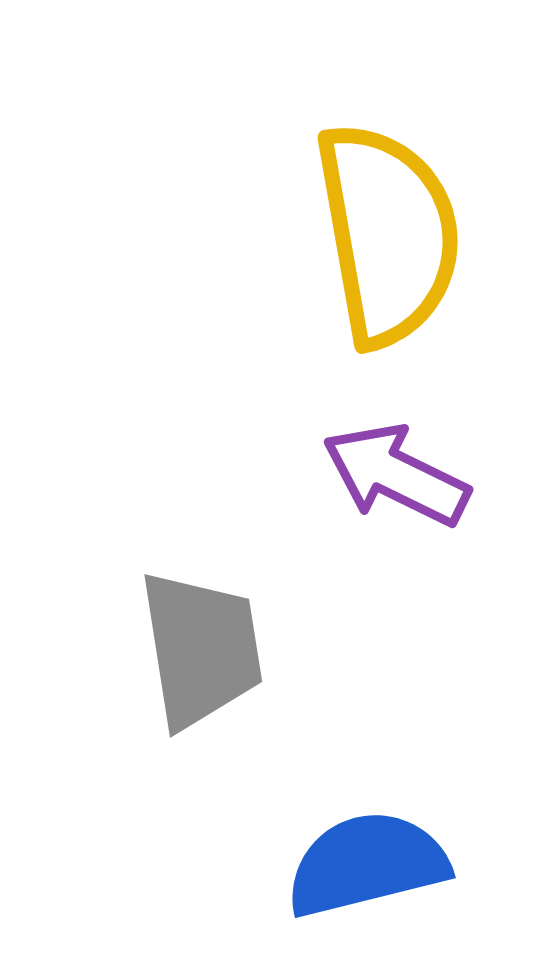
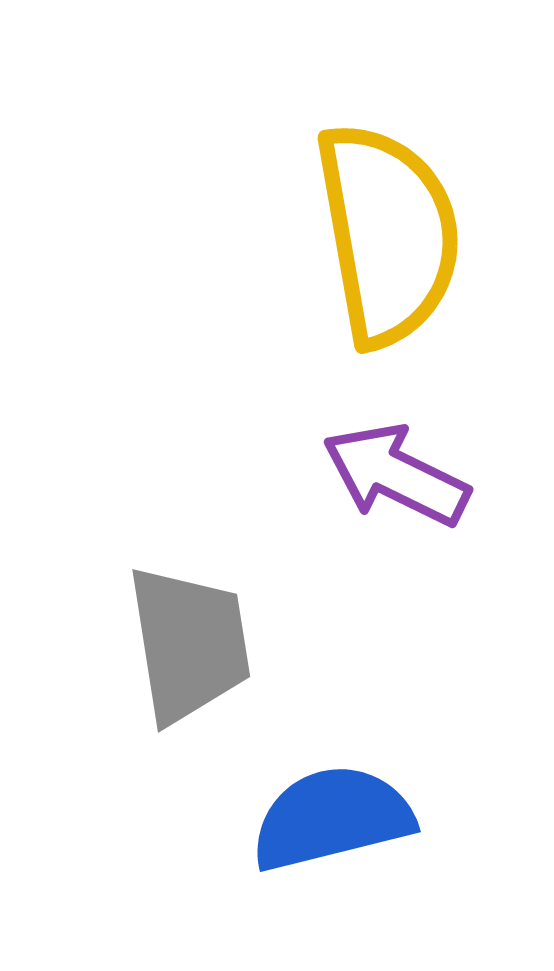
gray trapezoid: moved 12 px left, 5 px up
blue semicircle: moved 35 px left, 46 px up
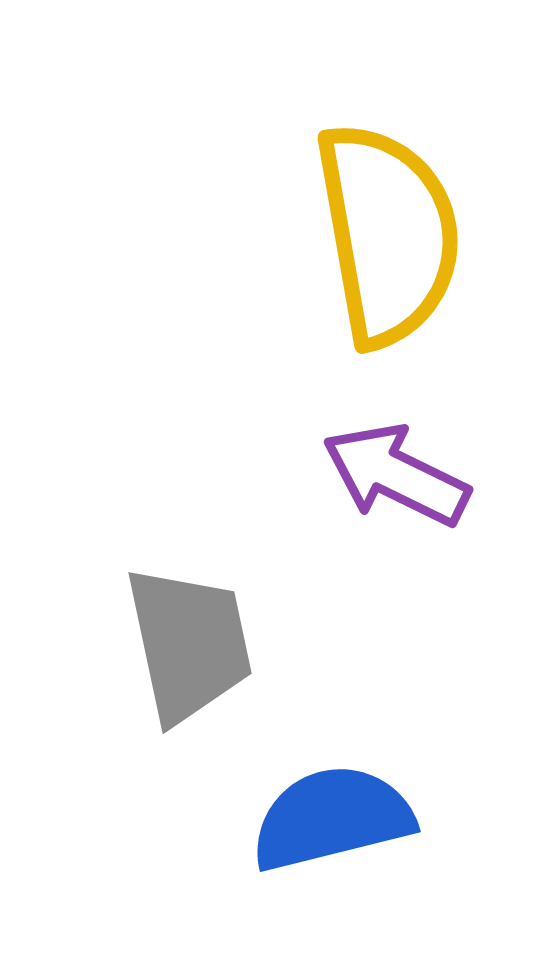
gray trapezoid: rotated 3 degrees counterclockwise
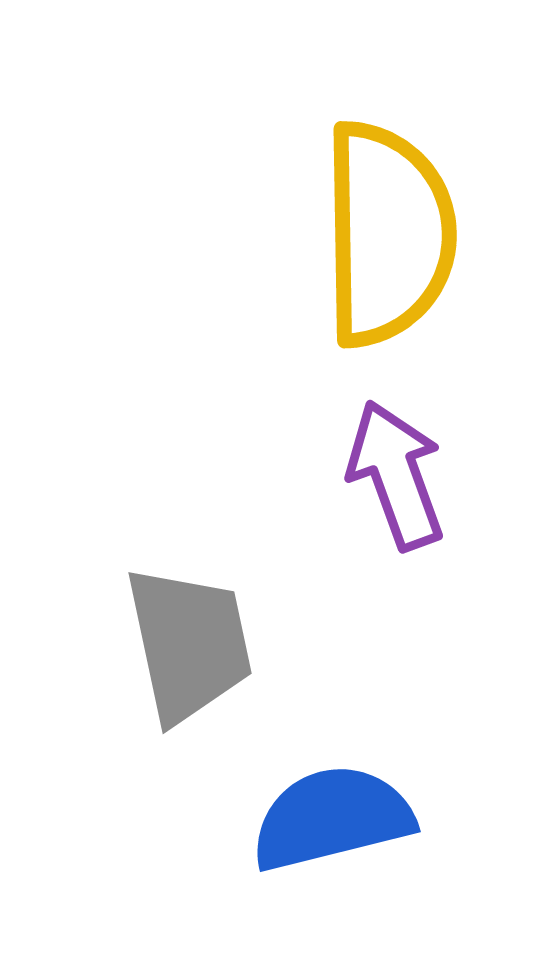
yellow semicircle: rotated 9 degrees clockwise
purple arrow: rotated 44 degrees clockwise
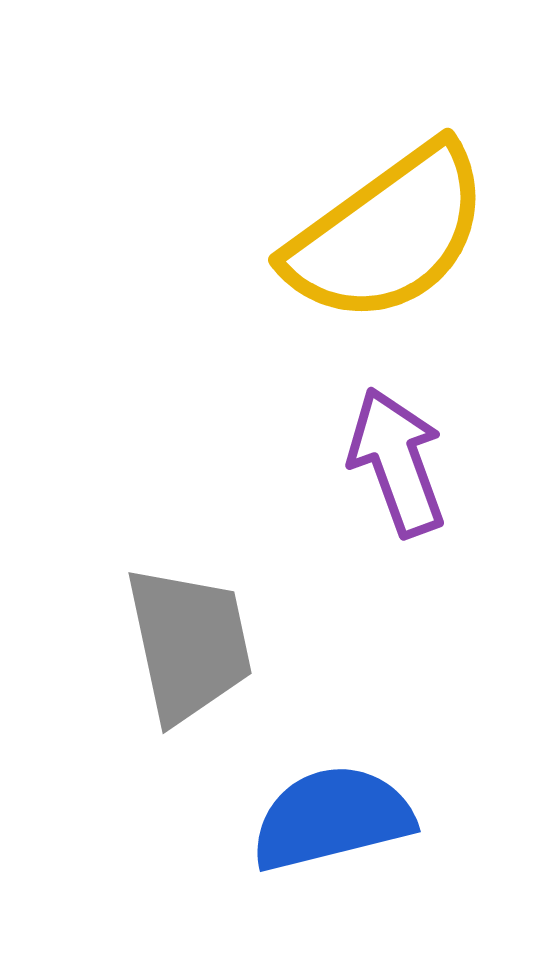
yellow semicircle: rotated 55 degrees clockwise
purple arrow: moved 1 px right, 13 px up
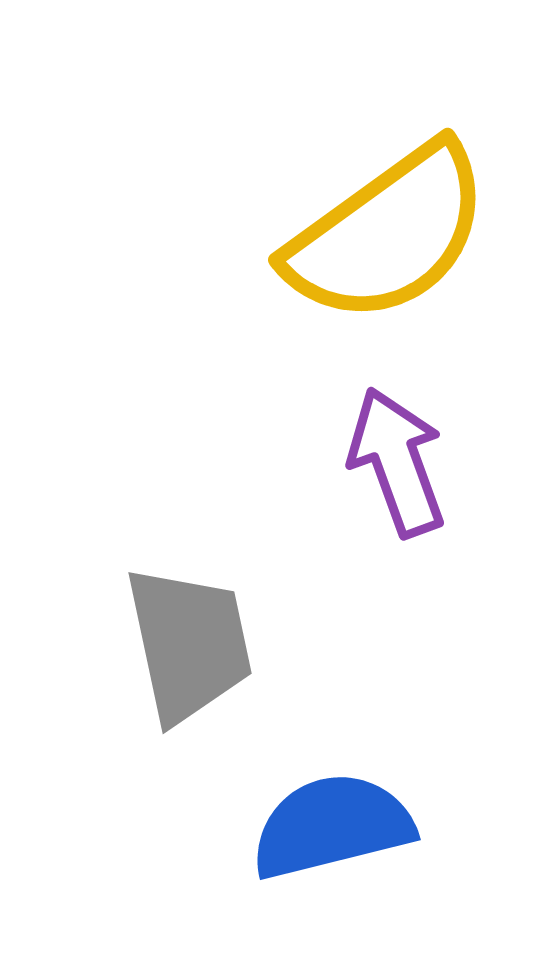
blue semicircle: moved 8 px down
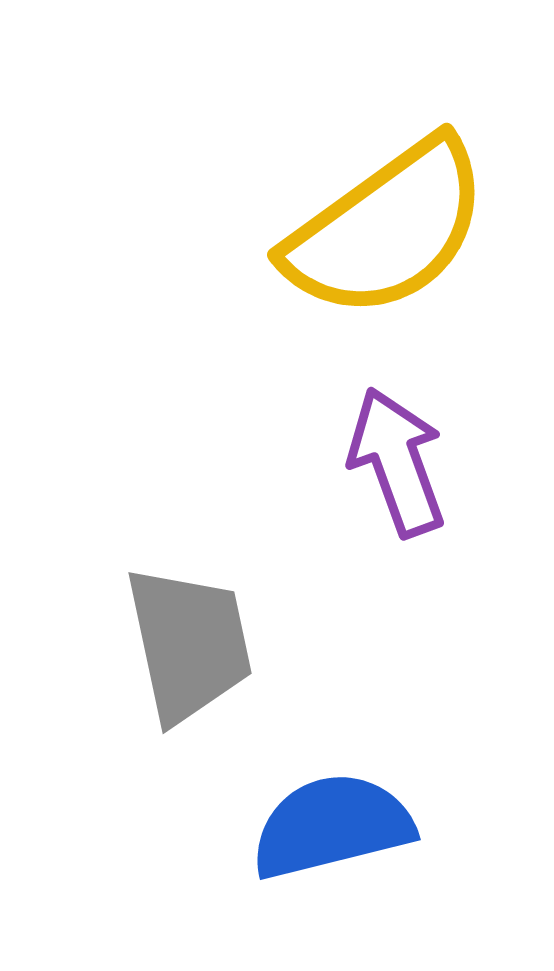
yellow semicircle: moved 1 px left, 5 px up
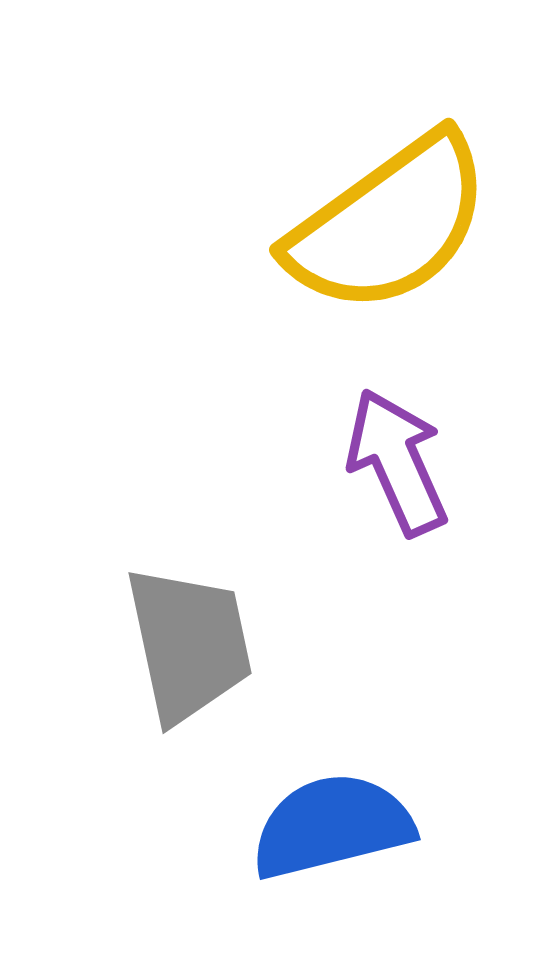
yellow semicircle: moved 2 px right, 5 px up
purple arrow: rotated 4 degrees counterclockwise
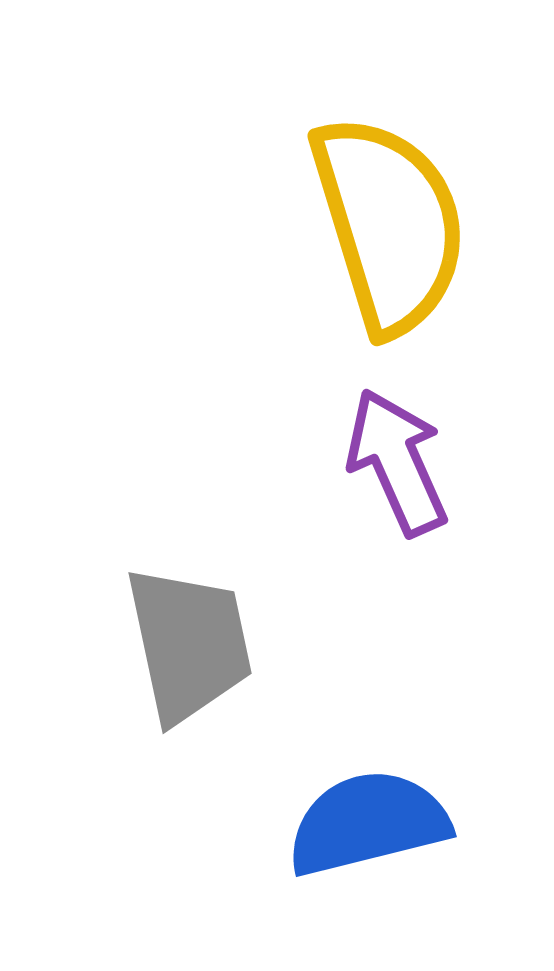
yellow semicircle: rotated 71 degrees counterclockwise
blue semicircle: moved 36 px right, 3 px up
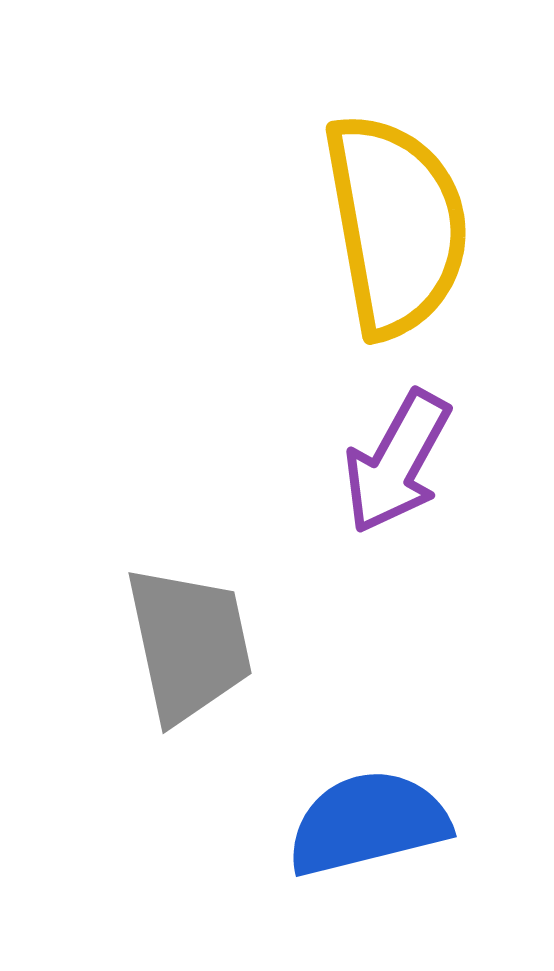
yellow semicircle: moved 7 px right, 1 px down; rotated 7 degrees clockwise
purple arrow: rotated 127 degrees counterclockwise
